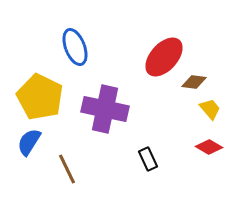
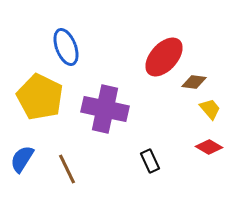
blue ellipse: moved 9 px left
blue semicircle: moved 7 px left, 17 px down
black rectangle: moved 2 px right, 2 px down
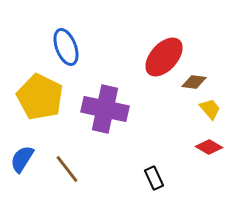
black rectangle: moved 4 px right, 17 px down
brown line: rotated 12 degrees counterclockwise
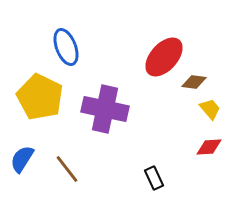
red diamond: rotated 32 degrees counterclockwise
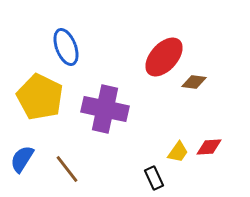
yellow trapezoid: moved 32 px left, 43 px down; rotated 75 degrees clockwise
